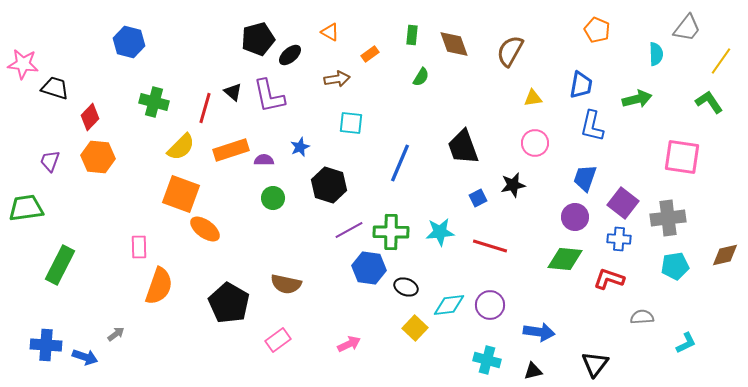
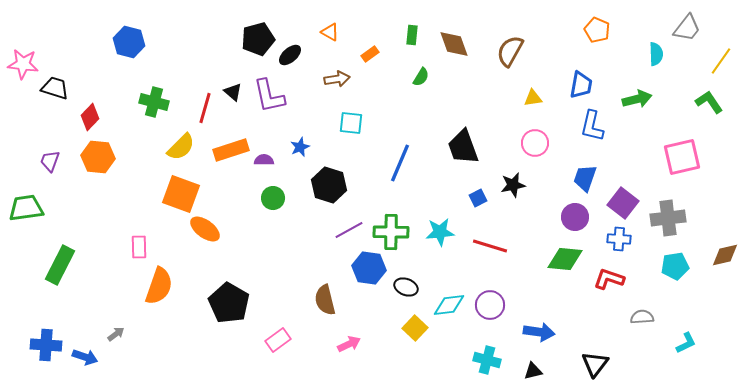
pink square at (682, 157): rotated 21 degrees counterclockwise
brown semicircle at (286, 284): moved 39 px right, 16 px down; rotated 64 degrees clockwise
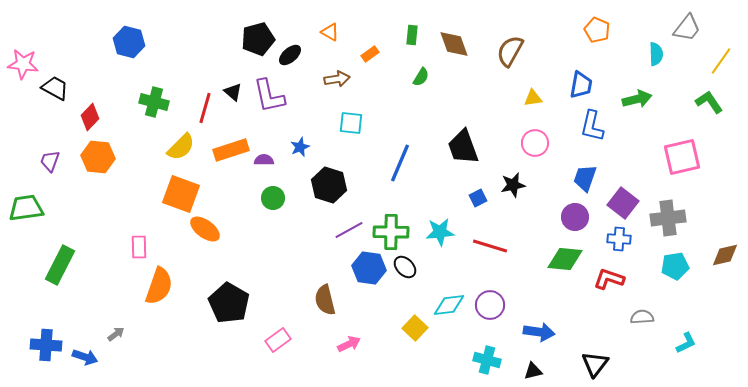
black trapezoid at (55, 88): rotated 12 degrees clockwise
black ellipse at (406, 287): moved 1 px left, 20 px up; rotated 25 degrees clockwise
